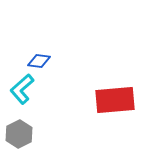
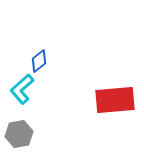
blue diamond: rotated 45 degrees counterclockwise
gray hexagon: rotated 16 degrees clockwise
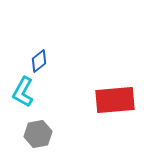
cyan L-shape: moved 1 px right, 3 px down; rotated 20 degrees counterclockwise
gray hexagon: moved 19 px right
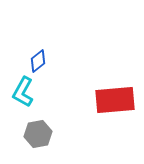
blue diamond: moved 1 px left
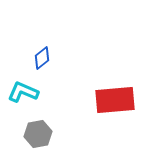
blue diamond: moved 4 px right, 3 px up
cyan L-shape: rotated 84 degrees clockwise
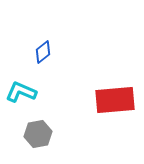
blue diamond: moved 1 px right, 6 px up
cyan L-shape: moved 2 px left
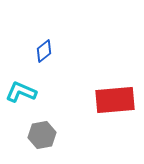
blue diamond: moved 1 px right, 1 px up
gray hexagon: moved 4 px right, 1 px down
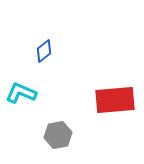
cyan L-shape: moved 1 px down
gray hexagon: moved 16 px right
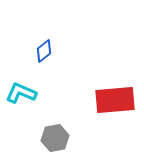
gray hexagon: moved 3 px left, 3 px down
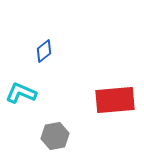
gray hexagon: moved 2 px up
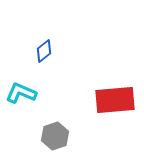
gray hexagon: rotated 8 degrees counterclockwise
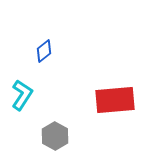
cyan L-shape: moved 1 px right, 2 px down; rotated 100 degrees clockwise
gray hexagon: rotated 12 degrees counterclockwise
